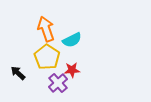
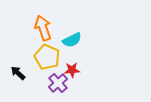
orange arrow: moved 3 px left, 1 px up
yellow pentagon: rotated 10 degrees counterclockwise
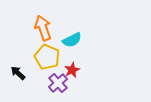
red star: rotated 21 degrees counterclockwise
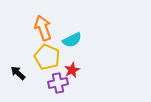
purple cross: rotated 30 degrees clockwise
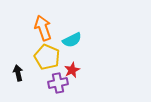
black arrow: rotated 35 degrees clockwise
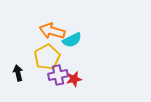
orange arrow: moved 9 px right, 3 px down; rotated 55 degrees counterclockwise
yellow pentagon: rotated 20 degrees clockwise
red star: moved 2 px right, 9 px down; rotated 14 degrees clockwise
purple cross: moved 8 px up
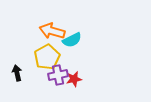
black arrow: moved 1 px left
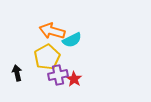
red star: rotated 28 degrees counterclockwise
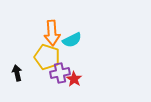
orange arrow: moved 2 px down; rotated 110 degrees counterclockwise
yellow pentagon: rotated 25 degrees counterclockwise
purple cross: moved 2 px right, 2 px up
